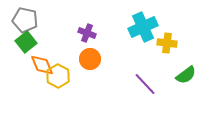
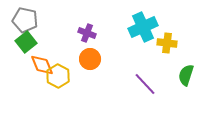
green semicircle: rotated 145 degrees clockwise
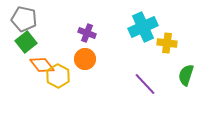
gray pentagon: moved 1 px left, 1 px up
orange circle: moved 5 px left
orange diamond: rotated 15 degrees counterclockwise
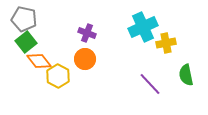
yellow cross: moved 1 px left; rotated 18 degrees counterclockwise
orange diamond: moved 3 px left, 4 px up
green semicircle: rotated 30 degrees counterclockwise
purple line: moved 5 px right
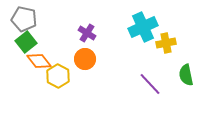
purple cross: rotated 12 degrees clockwise
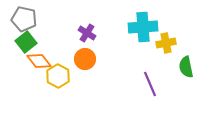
cyan cross: rotated 20 degrees clockwise
green semicircle: moved 8 px up
purple line: rotated 20 degrees clockwise
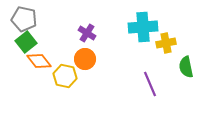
yellow hexagon: moved 7 px right; rotated 15 degrees counterclockwise
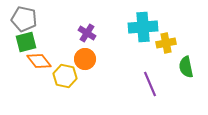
green square: rotated 25 degrees clockwise
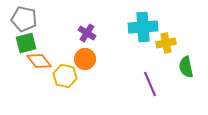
green square: moved 1 px down
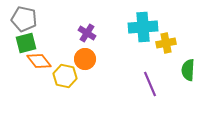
green semicircle: moved 2 px right, 3 px down; rotated 15 degrees clockwise
